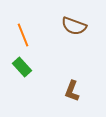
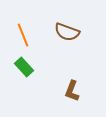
brown semicircle: moved 7 px left, 6 px down
green rectangle: moved 2 px right
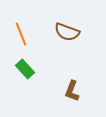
orange line: moved 2 px left, 1 px up
green rectangle: moved 1 px right, 2 px down
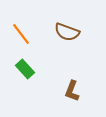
orange line: rotated 15 degrees counterclockwise
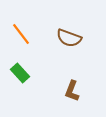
brown semicircle: moved 2 px right, 6 px down
green rectangle: moved 5 px left, 4 px down
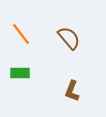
brown semicircle: rotated 150 degrees counterclockwise
green rectangle: rotated 48 degrees counterclockwise
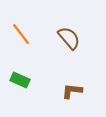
green rectangle: moved 7 px down; rotated 24 degrees clockwise
brown L-shape: rotated 75 degrees clockwise
